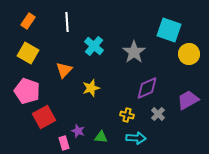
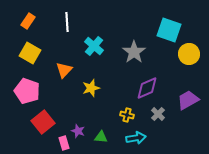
yellow square: moved 2 px right
red square: moved 1 px left, 5 px down; rotated 10 degrees counterclockwise
cyan arrow: rotated 12 degrees counterclockwise
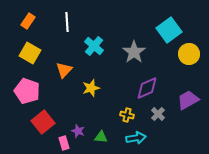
cyan square: rotated 35 degrees clockwise
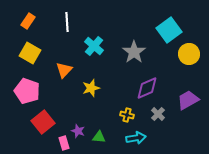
green triangle: moved 2 px left
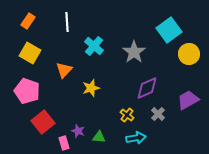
yellow cross: rotated 24 degrees clockwise
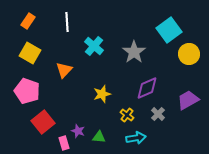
yellow star: moved 11 px right, 6 px down
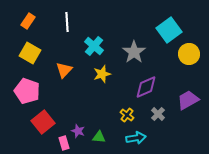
purple diamond: moved 1 px left, 1 px up
yellow star: moved 20 px up
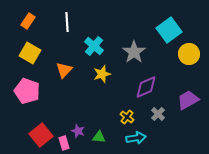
yellow cross: moved 2 px down
red square: moved 2 px left, 13 px down
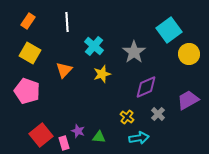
cyan arrow: moved 3 px right
